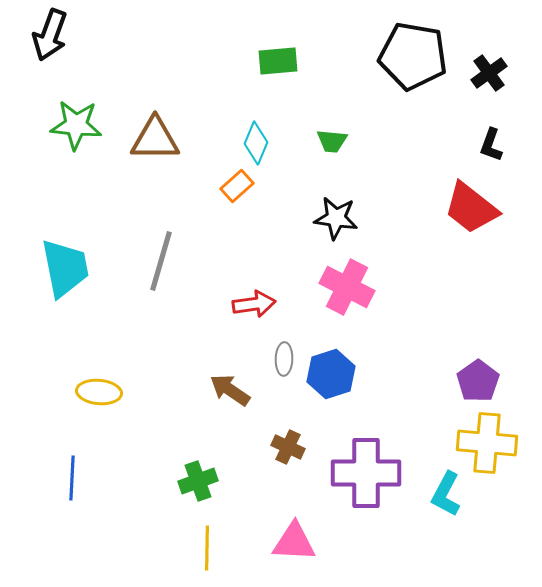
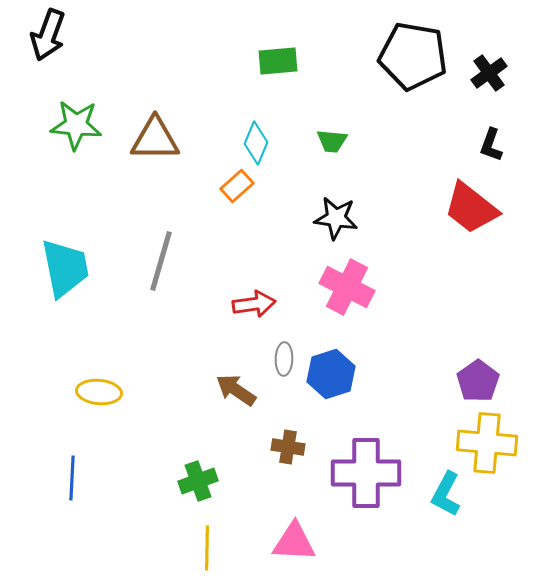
black arrow: moved 2 px left
brown arrow: moved 6 px right
brown cross: rotated 16 degrees counterclockwise
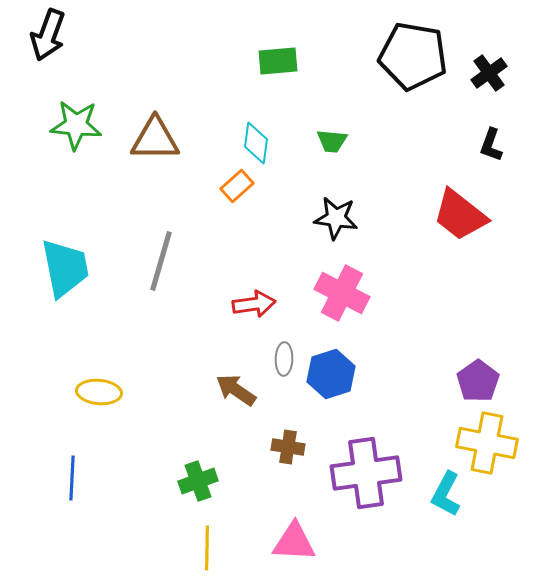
cyan diamond: rotated 15 degrees counterclockwise
red trapezoid: moved 11 px left, 7 px down
pink cross: moved 5 px left, 6 px down
yellow cross: rotated 6 degrees clockwise
purple cross: rotated 8 degrees counterclockwise
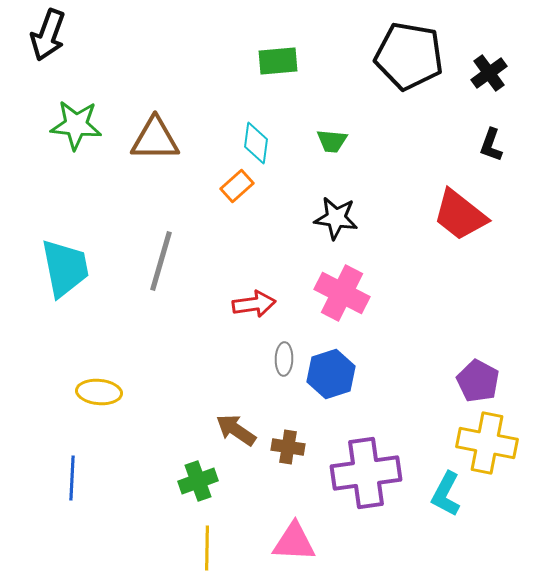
black pentagon: moved 4 px left
purple pentagon: rotated 9 degrees counterclockwise
brown arrow: moved 40 px down
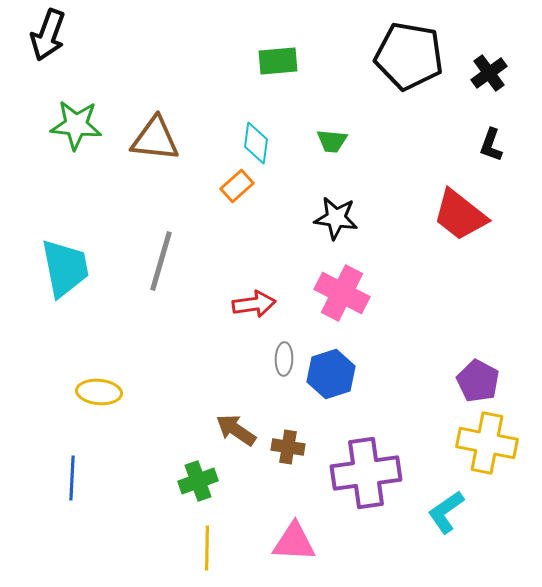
brown triangle: rotated 6 degrees clockwise
cyan L-shape: moved 18 px down; rotated 27 degrees clockwise
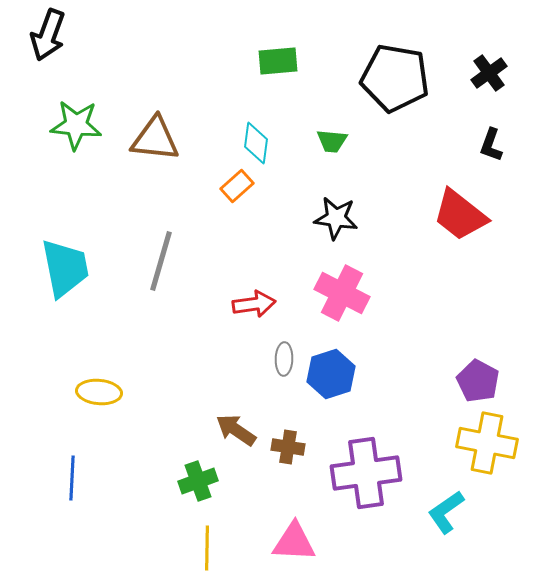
black pentagon: moved 14 px left, 22 px down
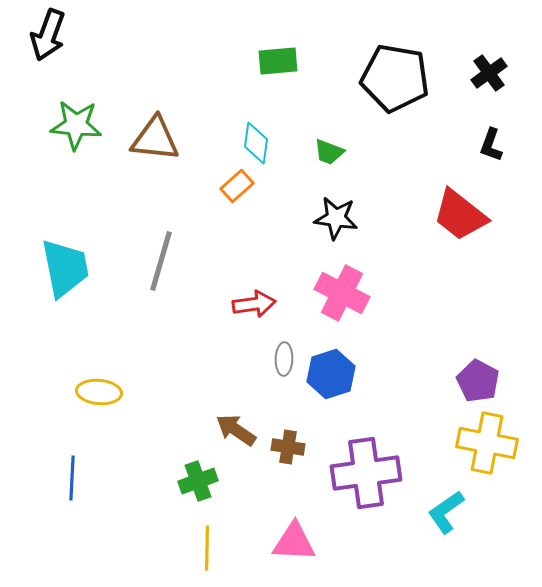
green trapezoid: moved 3 px left, 11 px down; rotated 16 degrees clockwise
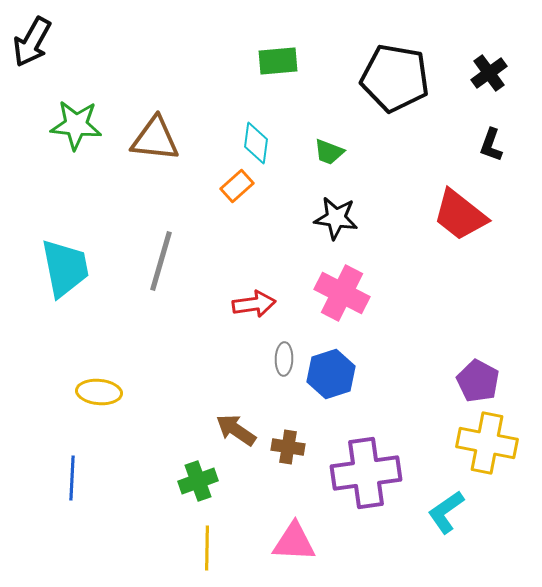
black arrow: moved 16 px left, 7 px down; rotated 9 degrees clockwise
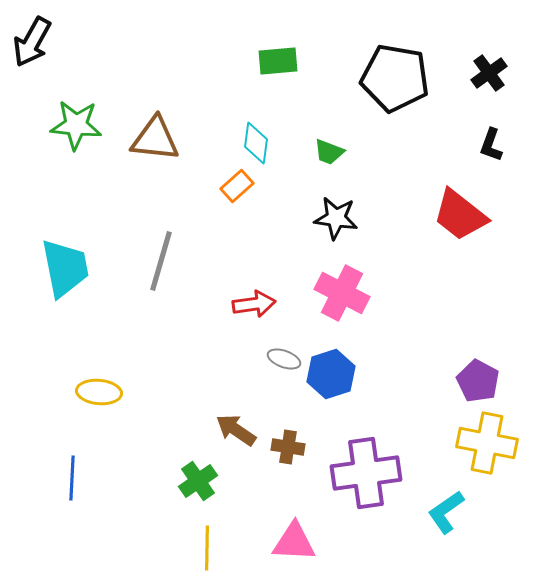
gray ellipse: rotated 72 degrees counterclockwise
green cross: rotated 15 degrees counterclockwise
